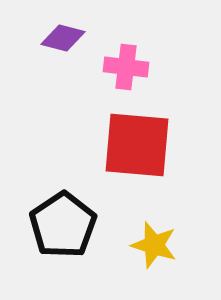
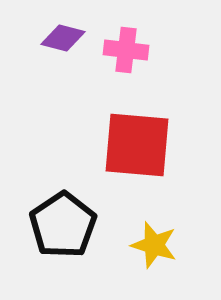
pink cross: moved 17 px up
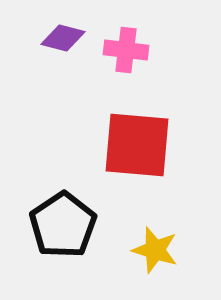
yellow star: moved 1 px right, 5 px down
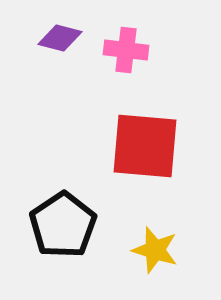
purple diamond: moved 3 px left
red square: moved 8 px right, 1 px down
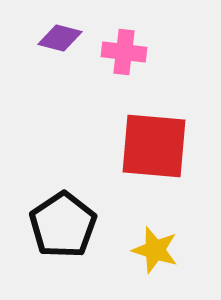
pink cross: moved 2 px left, 2 px down
red square: moved 9 px right
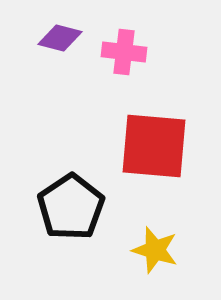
black pentagon: moved 8 px right, 18 px up
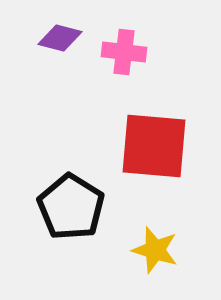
black pentagon: rotated 6 degrees counterclockwise
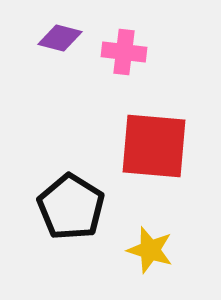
yellow star: moved 5 px left
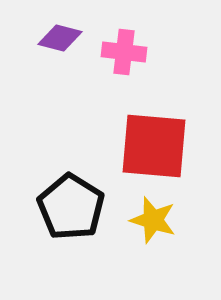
yellow star: moved 3 px right, 30 px up
